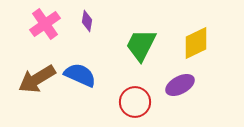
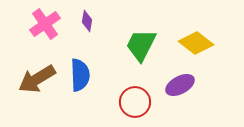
yellow diamond: rotated 64 degrees clockwise
blue semicircle: rotated 64 degrees clockwise
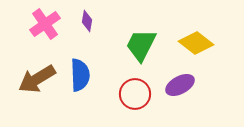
red circle: moved 8 px up
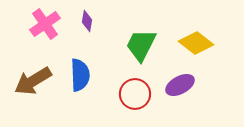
brown arrow: moved 4 px left, 2 px down
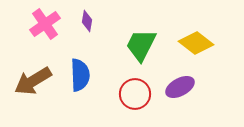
purple ellipse: moved 2 px down
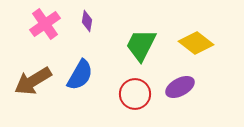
blue semicircle: rotated 32 degrees clockwise
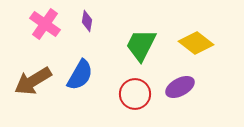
pink cross: rotated 20 degrees counterclockwise
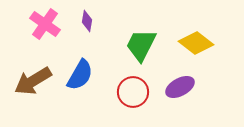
red circle: moved 2 px left, 2 px up
